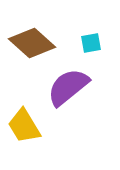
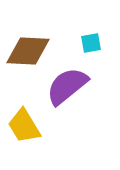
brown diamond: moved 4 px left, 8 px down; rotated 39 degrees counterclockwise
purple semicircle: moved 1 px left, 1 px up
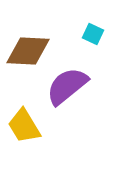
cyan square: moved 2 px right, 9 px up; rotated 35 degrees clockwise
